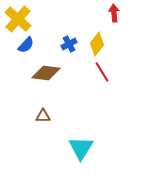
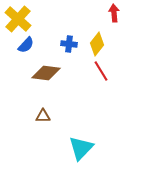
blue cross: rotated 35 degrees clockwise
red line: moved 1 px left, 1 px up
cyan triangle: rotated 12 degrees clockwise
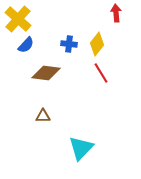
red arrow: moved 2 px right
red line: moved 2 px down
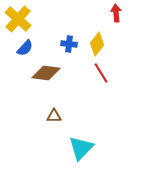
blue semicircle: moved 1 px left, 3 px down
brown triangle: moved 11 px right
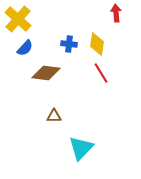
yellow diamond: rotated 30 degrees counterclockwise
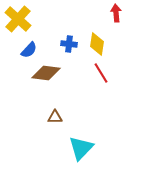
blue semicircle: moved 4 px right, 2 px down
brown triangle: moved 1 px right, 1 px down
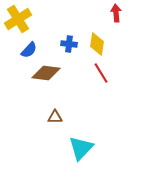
yellow cross: rotated 16 degrees clockwise
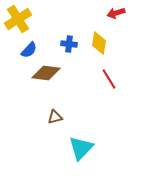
red arrow: rotated 102 degrees counterclockwise
yellow diamond: moved 2 px right, 1 px up
red line: moved 8 px right, 6 px down
brown triangle: rotated 14 degrees counterclockwise
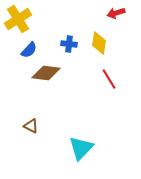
brown triangle: moved 24 px left, 9 px down; rotated 42 degrees clockwise
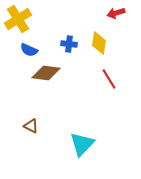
blue semicircle: rotated 72 degrees clockwise
cyan triangle: moved 1 px right, 4 px up
